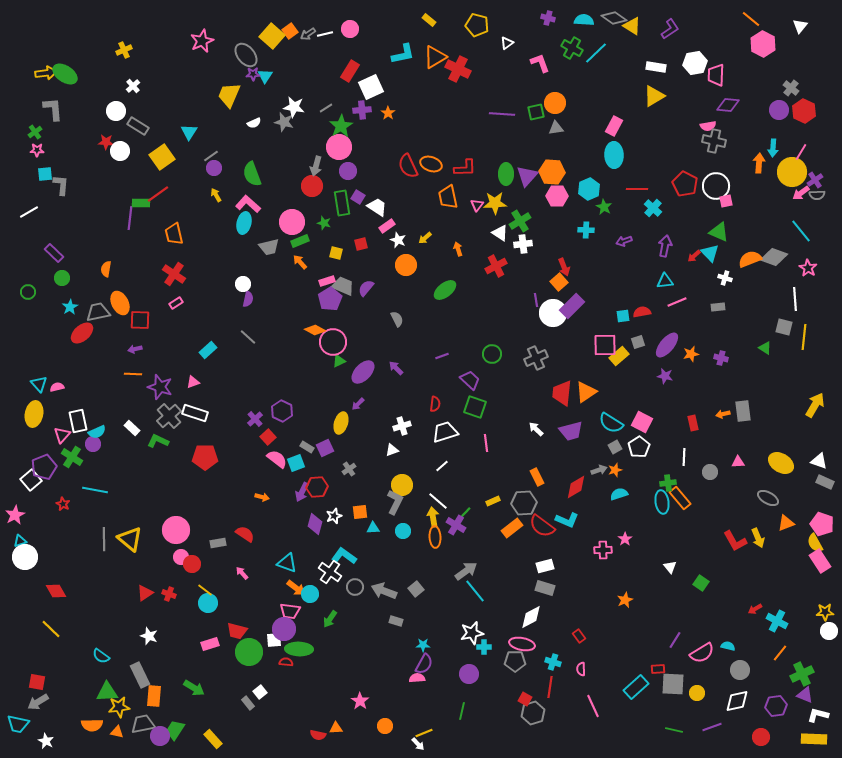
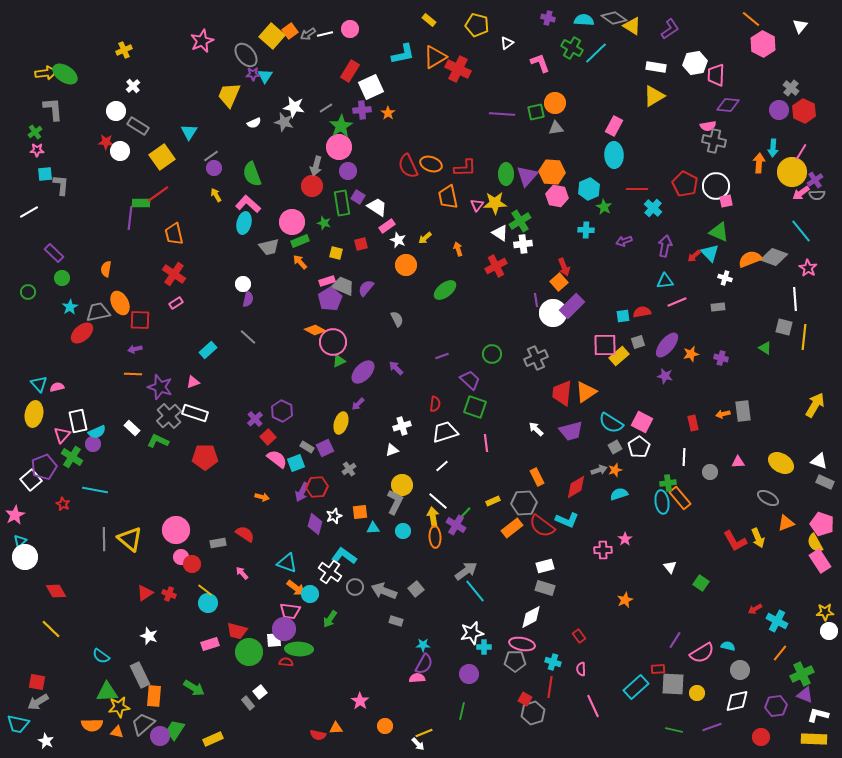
pink hexagon at (557, 196): rotated 10 degrees clockwise
cyan triangle at (20, 541): rotated 24 degrees counterclockwise
gray trapezoid at (143, 724): rotated 30 degrees counterclockwise
yellow rectangle at (213, 739): rotated 72 degrees counterclockwise
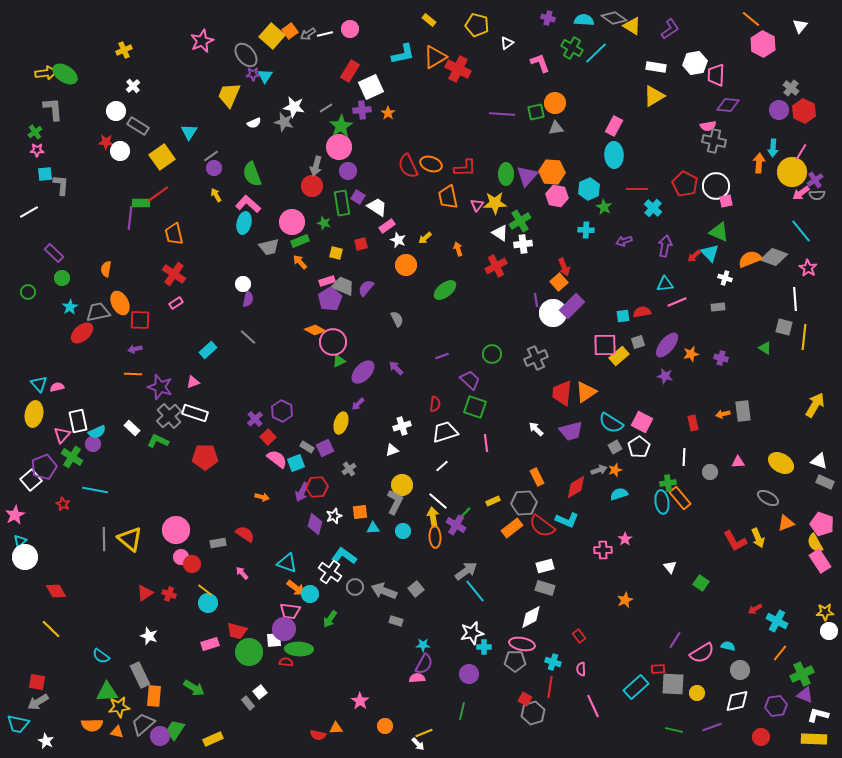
cyan triangle at (665, 281): moved 3 px down
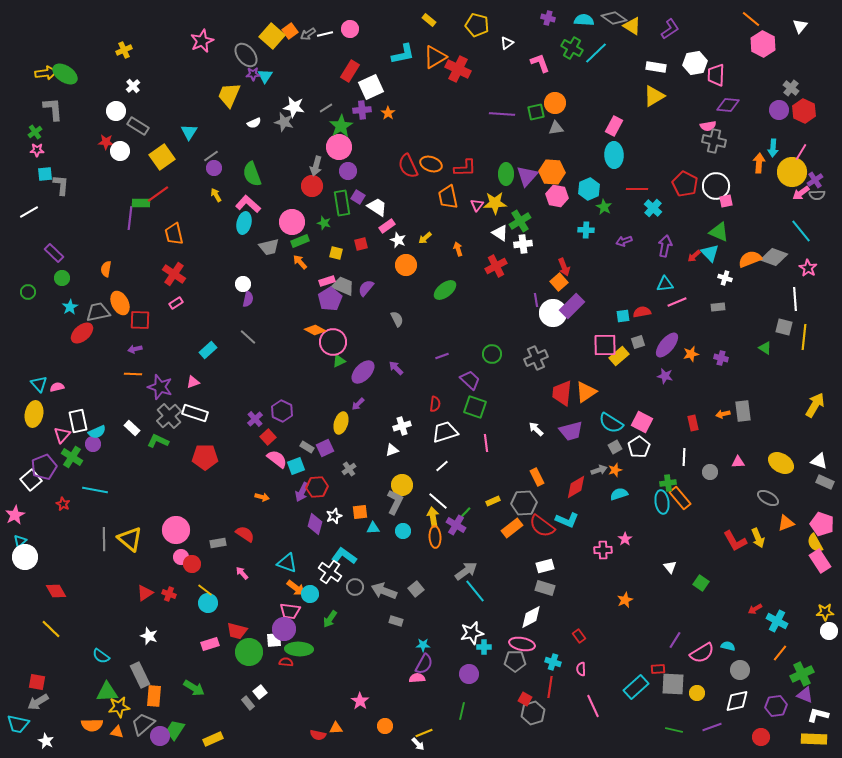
cyan square at (296, 463): moved 3 px down
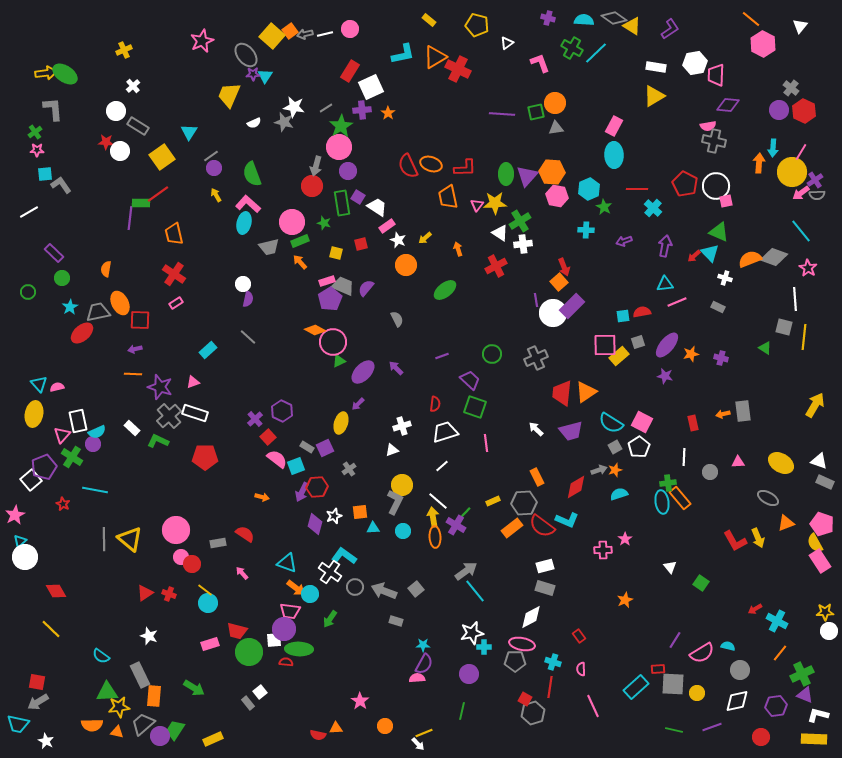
gray arrow at (308, 34): moved 3 px left; rotated 21 degrees clockwise
gray L-shape at (61, 185): rotated 40 degrees counterclockwise
gray rectangle at (718, 307): rotated 32 degrees clockwise
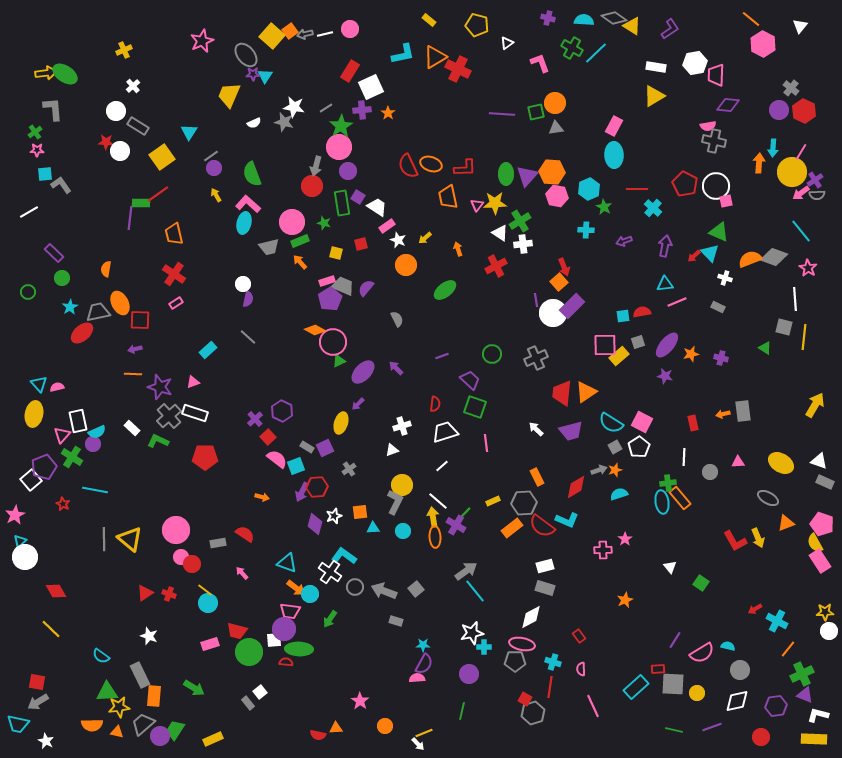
orange line at (780, 653): moved 8 px right, 4 px up
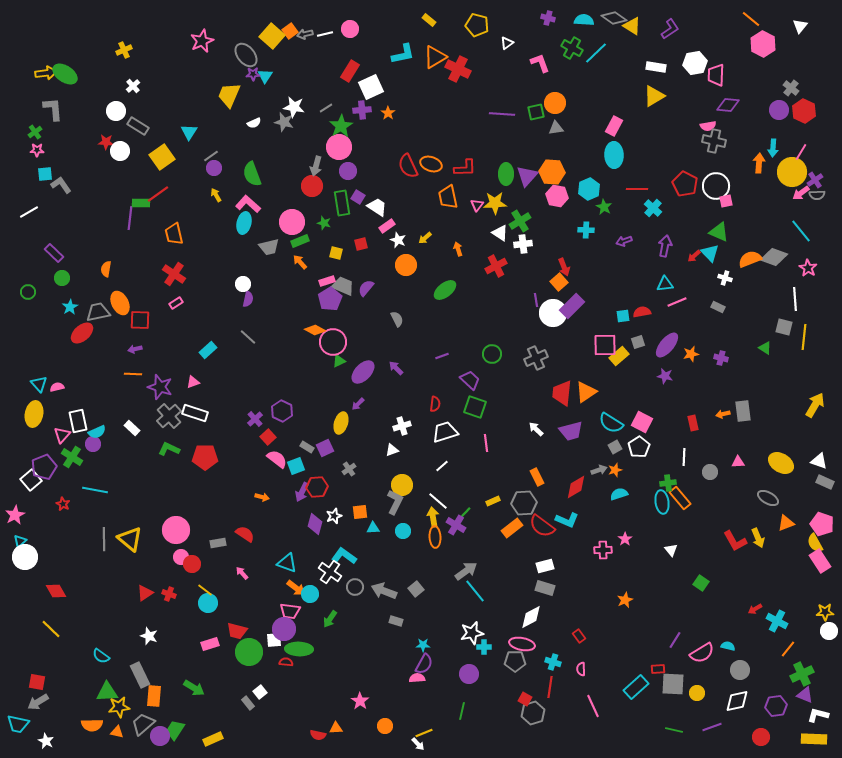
green L-shape at (158, 441): moved 11 px right, 8 px down
white triangle at (670, 567): moved 1 px right, 17 px up
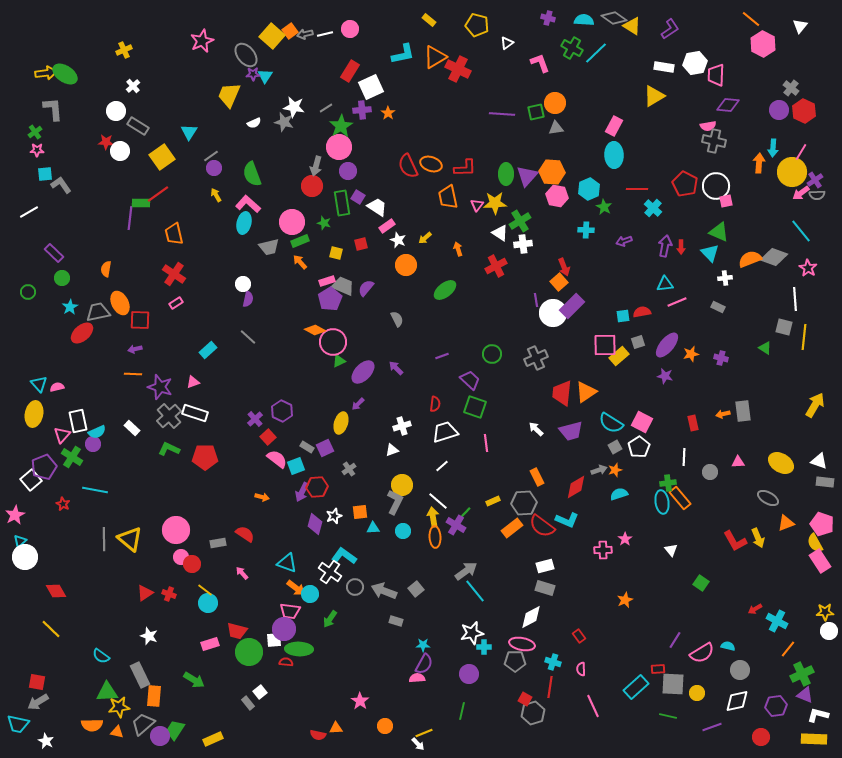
white rectangle at (656, 67): moved 8 px right
red arrow at (694, 256): moved 13 px left, 9 px up; rotated 48 degrees counterclockwise
white cross at (725, 278): rotated 24 degrees counterclockwise
gray rectangle at (825, 482): rotated 18 degrees counterclockwise
green arrow at (194, 688): moved 8 px up
green line at (674, 730): moved 6 px left, 14 px up
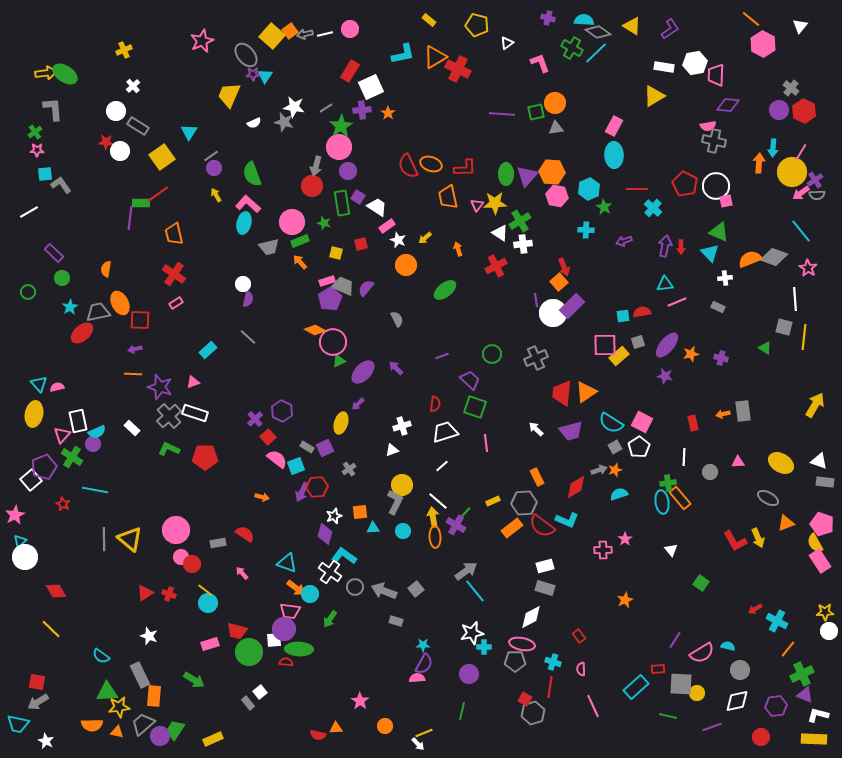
gray diamond at (614, 18): moved 16 px left, 14 px down
purple diamond at (315, 524): moved 10 px right, 10 px down
gray square at (673, 684): moved 8 px right
